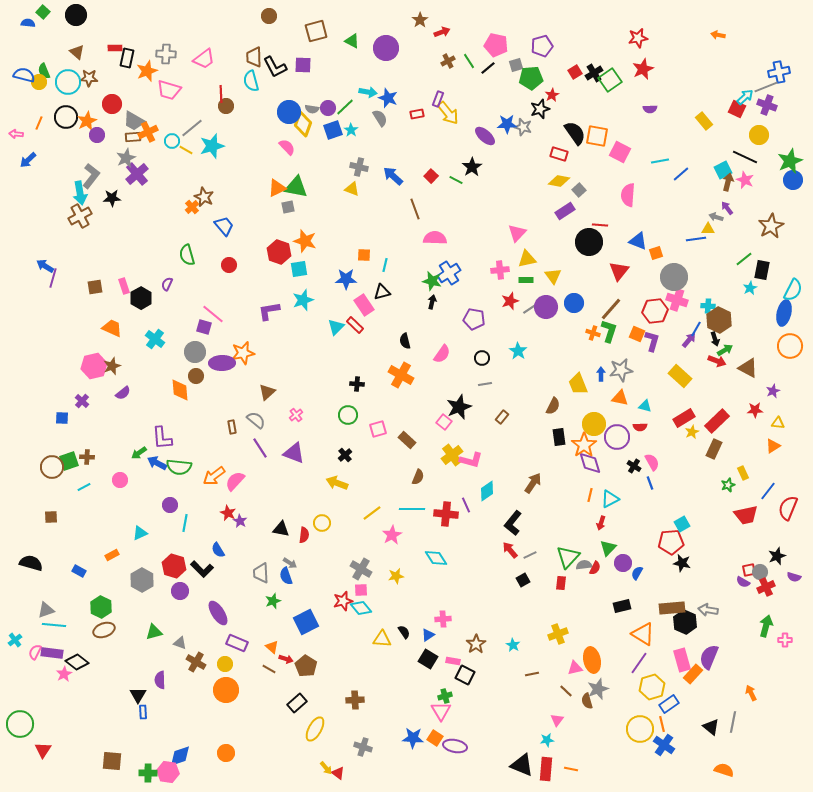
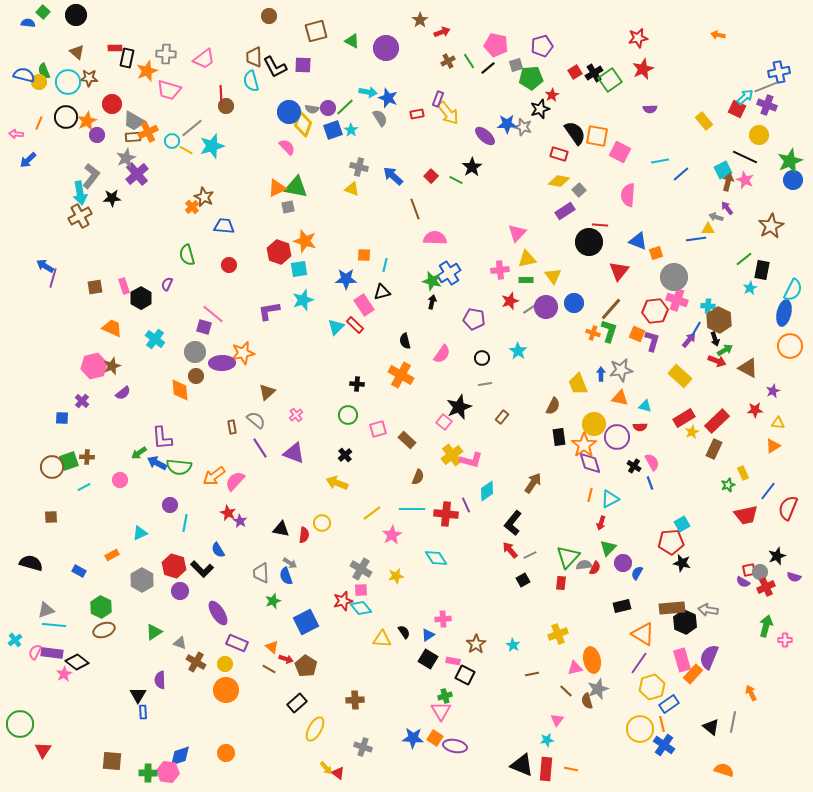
blue trapezoid at (224, 226): rotated 45 degrees counterclockwise
green triangle at (154, 632): rotated 18 degrees counterclockwise
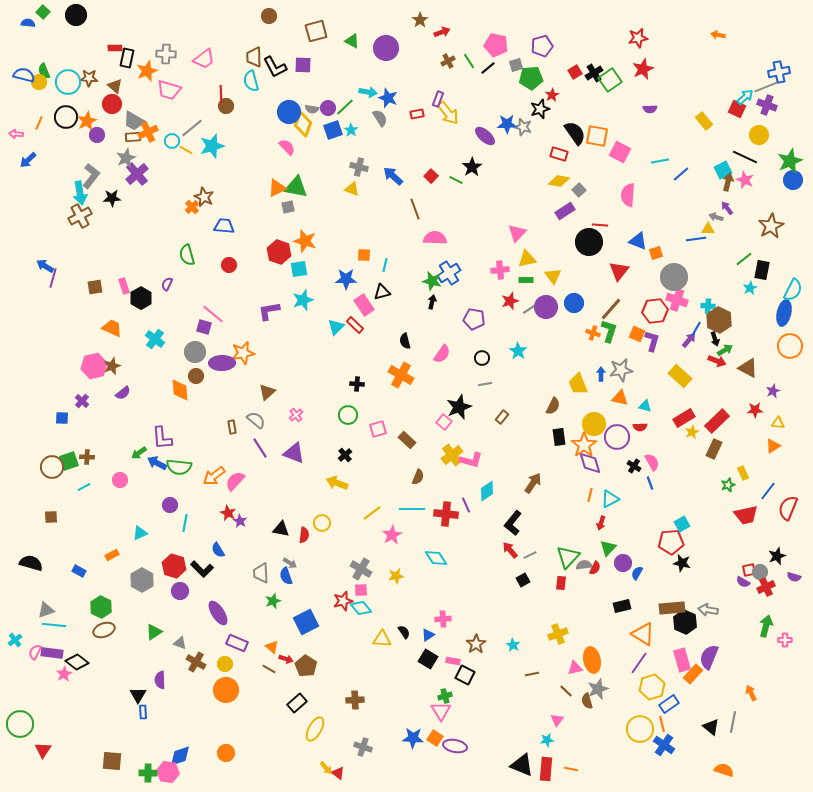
brown triangle at (77, 52): moved 38 px right, 34 px down
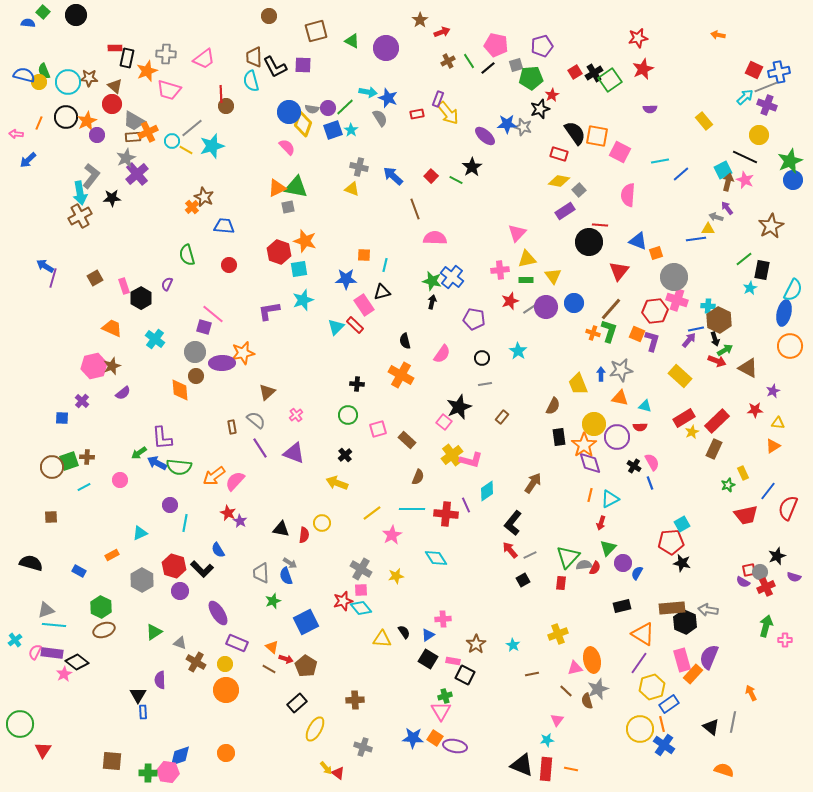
red square at (737, 109): moved 17 px right, 39 px up
blue cross at (449, 273): moved 3 px right, 4 px down; rotated 20 degrees counterclockwise
brown square at (95, 287): moved 9 px up; rotated 21 degrees counterclockwise
blue line at (696, 329): rotated 49 degrees clockwise
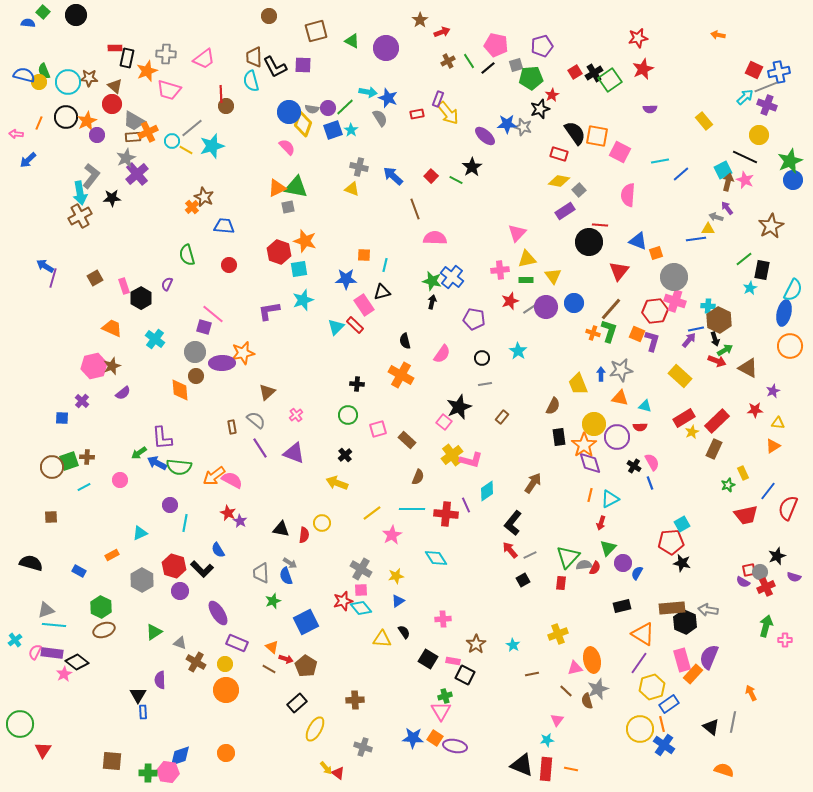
pink cross at (677, 300): moved 2 px left, 1 px down
pink semicircle at (235, 481): moved 3 px left, 1 px up; rotated 75 degrees clockwise
blue triangle at (428, 635): moved 30 px left, 34 px up
